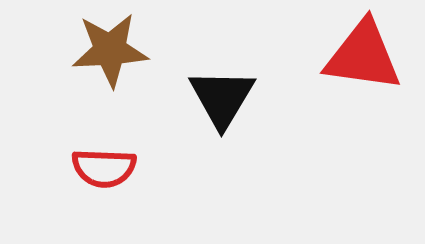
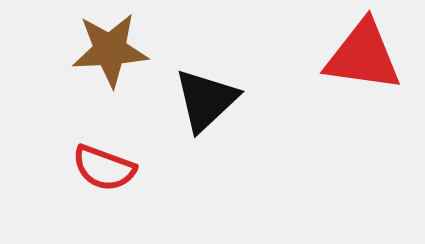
black triangle: moved 16 px left, 2 px down; rotated 16 degrees clockwise
red semicircle: rotated 18 degrees clockwise
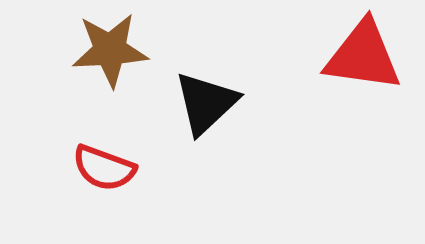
black triangle: moved 3 px down
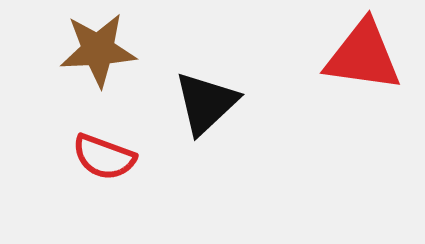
brown star: moved 12 px left
red semicircle: moved 11 px up
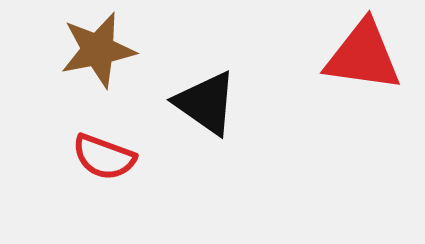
brown star: rotated 8 degrees counterclockwise
black triangle: rotated 42 degrees counterclockwise
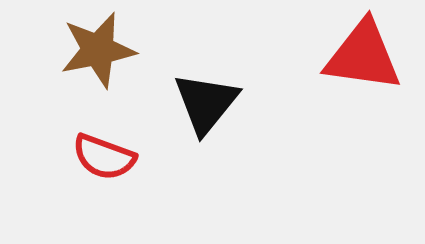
black triangle: rotated 34 degrees clockwise
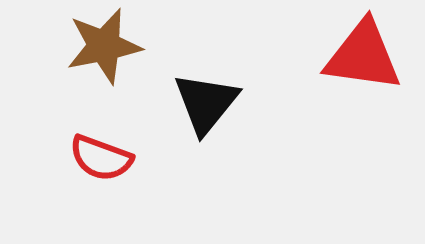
brown star: moved 6 px right, 4 px up
red semicircle: moved 3 px left, 1 px down
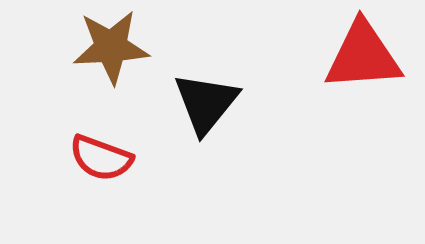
brown star: moved 7 px right, 1 px down; rotated 8 degrees clockwise
red triangle: rotated 12 degrees counterclockwise
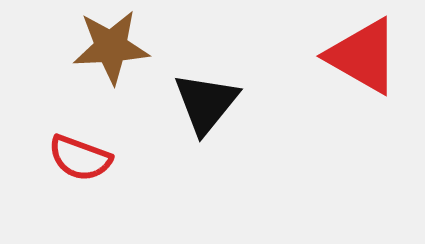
red triangle: rotated 34 degrees clockwise
red semicircle: moved 21 px left
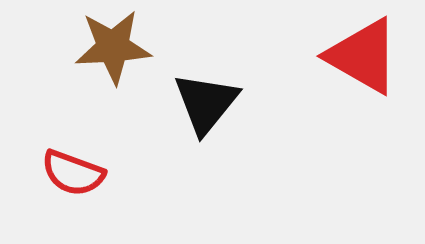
brown star: moved 2 px right
red semicircle: moved 7 px left, 15 px down
